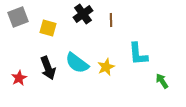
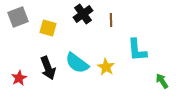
cyan L-shape: moved 1 px left, 4 px up
yellow star: rotated 18 degrees counterclockwise
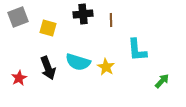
black cross: rotated 30 degrees clockwise
cyan semicircle: moved 1 px right, 1 px up; rotated 20 degrees counterclockwise
green arrow: rotated 77 degrees clockwise
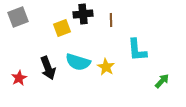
yellow square: moved 14 px right; rotated 36 degrees counterclockwise
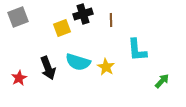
black cross: rotated 12 degrees counterclockwise
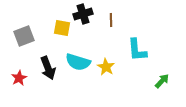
gray square: moved 6 px right, 19 px down
yellow square: rotated 30 degrees clockwise
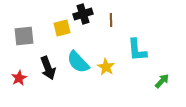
yellow square: rotated 24 degrees counterclockwise
gray square: rotated 15 degrees clockwise
cyan semicircle: rotated 30 degrees clockwise
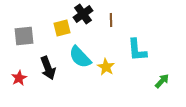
black cross: rotated 18 degrees counterclockwise
cyan semicircle: moved 2 px right, 5 px up
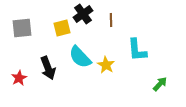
gray square: moved 2 px left, 8 px up
yellow star: moved 2 px up
green arrow: moved 2 px left, 3 px down
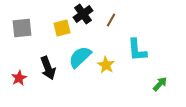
brown line: rotated 32 degrees clockwise
cyan semicircle: rotated 90 degrees clockwise
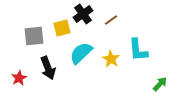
brown line: rotated 24 degrees clockwise
gray square: moved 12 px right, 8 px down
cyan L-shape: moved 1 px right
cyan semicircle: moved 1 px right, 4 px up
yellow star: moved 5 px right, 6 px up
